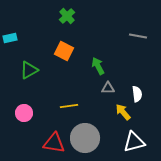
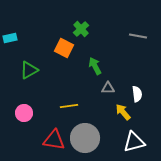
green cross: moved 14 px right, 13 px down
orange square: moved 3 px up
green arrow: moved 3 px left
red triangle: moved 3 px up
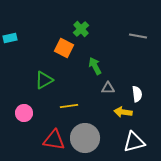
green triangle: moved 15 px right, 10 px down
yellow arrow: rotated 42 degrees counterclockwise
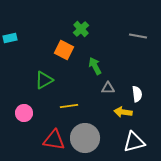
orange square: moved 2 px down
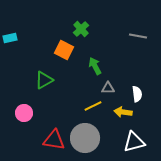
yellow line: moved 24 px right; rotated 18 degrees counterclockwise
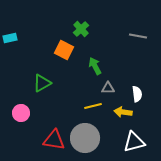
green triangle: moved 2 px left, 3 px down
yellow line: rotated 12 degrees clockwise
pink circle: moved 3 px left
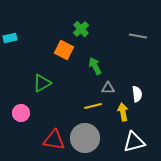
yellow arrow: rotated 72 degrees clockwise
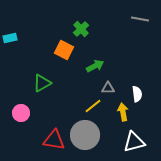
gray line: moved 2 px right, 17 px up
green arrow: rotated 90 degrees clockwise
yellow line: rotated 24 degrees counterclockwise
gray circle: moved 3 px up
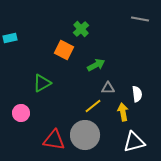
green arrow: moved 1 px right, 1 px up
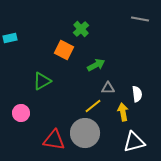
green triangle: moved 2 px up
gray circle: moved 2 px up
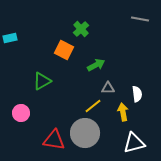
white triangle: moved 1 px down
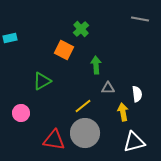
green arrow: rotated 66 degrees counterclockwise
yellow line: moved 10 px left
white triangle: moved 1 px up
